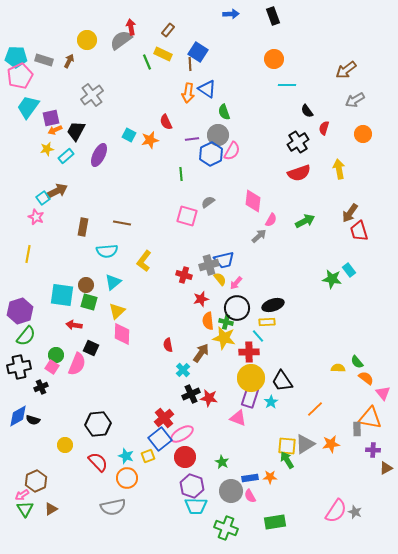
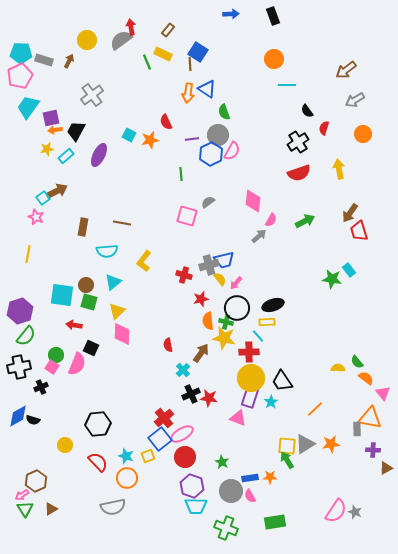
cyan pentagon at (16, 57): moved 5 px right, 4 px up
orange arrow at (55, 130): rotated 16 degrees clockwise
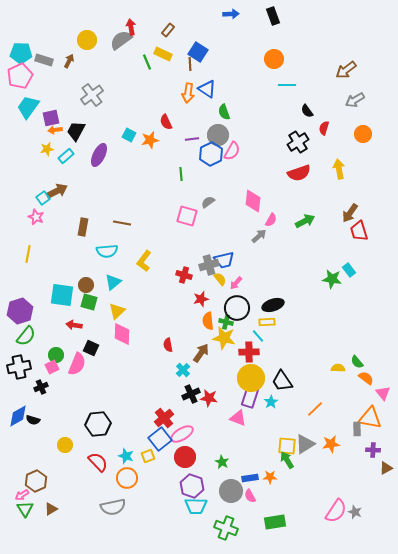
pink square at (52, 367): rotated 32 degrees clockwise
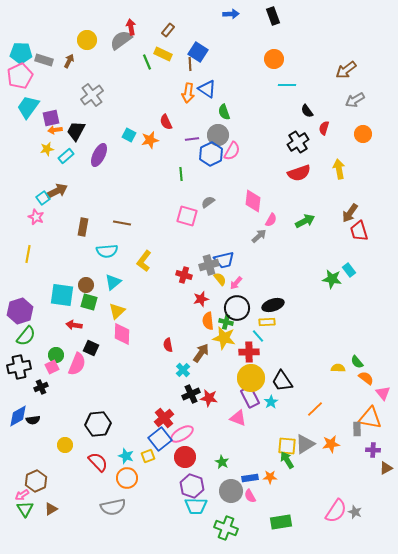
purple rectangle at (250, 397): rotated 45 degrees counterclockwise
black semicircle at (33, 420): rotated 24 degrees counterclockwise
green rectangle at (275, 522): moved 6 px right
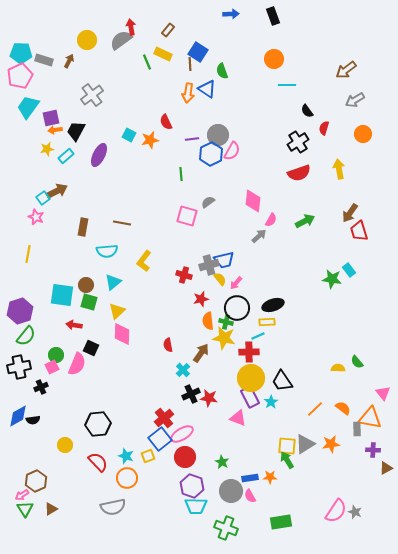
green semicircle at (224, 112): moved 2 px left, 41 px up
cyan line at (258, 336): rotated 72 degrees counterclockwise
orange semicircle at (366, 378): moved 23 px left, 30 px down
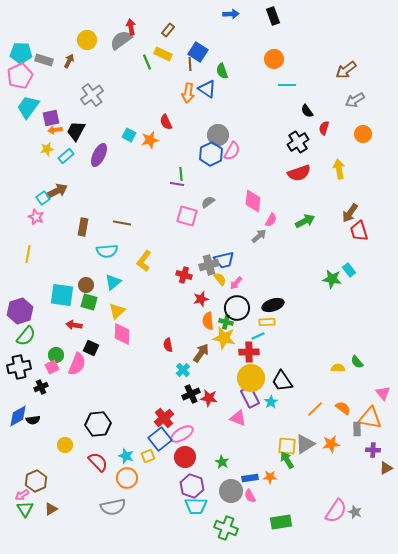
purple line at (192, 139): moved 15 px left, 45 px down; rotated 16 degrees clockwise
